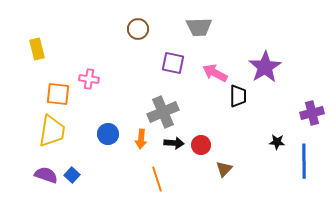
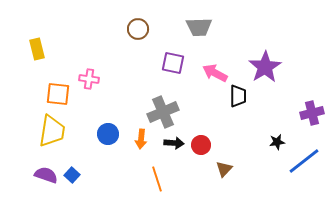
black star: rotated 14 degrees counterclockwise
blue line: rotated 52 degrees clockwise
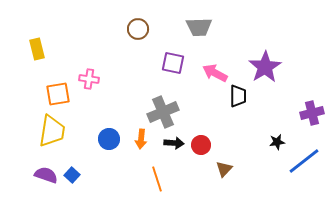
orange square: rotated 15 degrees counterclockwise
blue circle: moved 1 px right, 5 px down
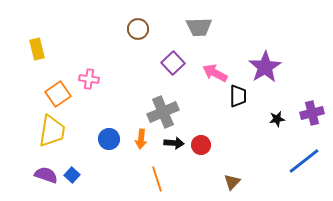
purple square: rotated 35 degrees clockwise
orange square: rotated 25 degrees counterclockwise
black star: moved 23 px up
brown triangle: moved 8 px right, 13 px down
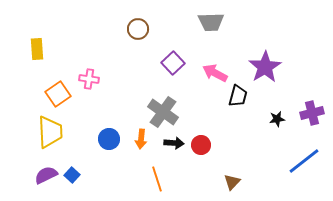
gray trapezoid: moved 12 px right, 5 px up
yellow rectangle: rotated 10 degrees clockwise
black trapezoid: rotated 15 degrees clockwise
gray cross: rotated 32 degrees counterclockwise
yellow trapezoid: moved 2 px left, 1 px down; rotated 12 degrees counterclockwise
purple semicircle: rotated 45 degrees counterclockwise
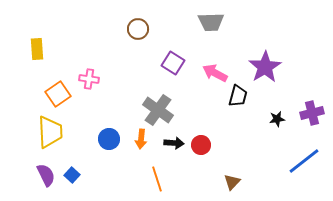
purple square: rotated 15 degrees counterclockwise
gray cross: moved 5 px left, 2 px up
purple semicircle: rotated 90 degrees clockwise
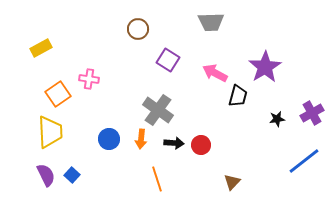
yellow rectangle: moved 4 px right, 1 px up; rotated 65 degrees clockwise
purple square: moved 5 px left, 3 px up
purple cross: rotated 15 degrees counterclockwise
